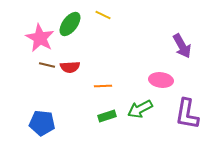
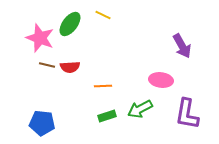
pink star: rotated 8 degrees counterclockwise
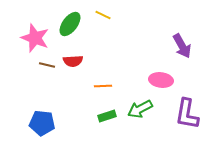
pink star: moved 5 px left
red semicircle: moved 3 px right, 6 px up
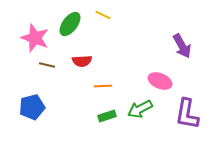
red semicircle: moved 9 px right
pink ellipse: moved 1 px left, 1 px down; rotated 15 degrees clockwise
blue pentagon: moved 10 px left, 16 px up; rotated 20 degrees counterclockwise
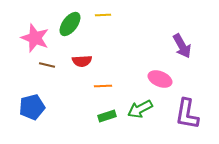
yellow line: rotated 28 degrees counterclockwise
pink ellipse: moved 2 px up
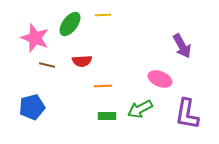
green rectangle: rotated 18 degrees clockwise
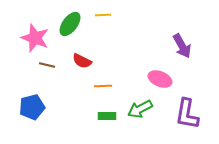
red semicircle: rotated 30 degrees clockwise
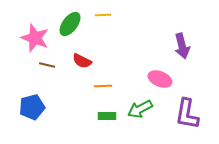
purple arrow: rotated 15 degrees clockwise
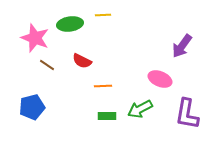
green ellipse: rotated 45 degrees clockwise
purple arrow: rotated 50 degrees clockwise
brown line: rotated 21 degrees clockwise
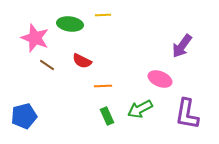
green ellipse: rotated 15 degrees clockwise
blue pentagon: moved 8 px left, 9 px down
green rectangle: rotated 66 degrees clockwise
